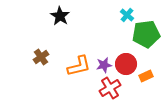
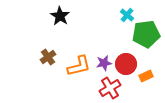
brown cross: moved 7 px right
purple star: moved 2 px up
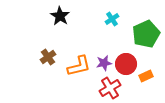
cyan cross: moved 15 px left, 4 px down; rotated 16 degrees clockwise
green pentagon: rotated 16 degrees counterclockwise
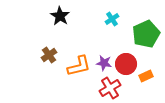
brown cross: moved 1 px right, 2 px up
purple star: rotated 21 degrees clockwise
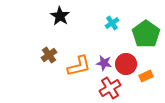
cyan cross: moved 4 px down
green pentagon: rotated 12 degrees counterclockwise
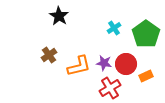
black star: moved 1 px left
cyan cross: moved 2 px right, 5 px down
